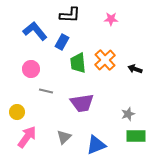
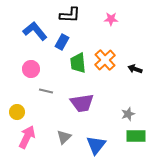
pink arrow: rotated 10 degrees counterclockwise
blue triangle: rotated 30 degrees counterclockwise
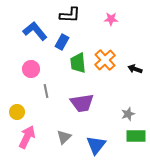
gray line: rotated 64 degrees clockwise
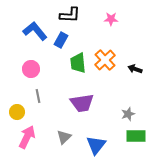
blue rectangle: moved 1 px left, 2 px up
gray line: moved 8 px left, 5 px down
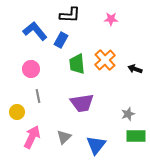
green trapezoid: moved 1 px left, 1 px down
pink arrow: moved 5 px right
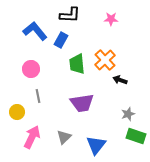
black arrow: moved 15 px left, 11 px down
green rectangle: rotated 18 degrees clockwise
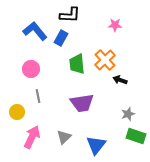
pink star: moved 4 px right, 6 px down
blue rectangle: moved 2 px up
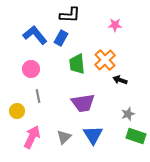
blue L-shape: moved 4 px down
purple trapezoid: moved 1 px right
yellow circle: moved 1 px up
blue triangle: moved 3 px left, 10 px up; rotated 10 degrees counterclockwise
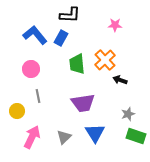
blue triangle: moved 2 px right, 2 px up
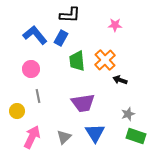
green trapezoid: moved 3 px up
